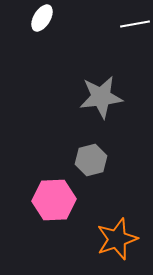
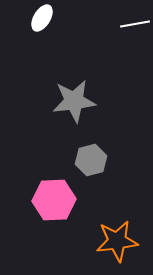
gray star: moved 27 px left, 4 px down
orange star: moved 2 px down; rotated 12 degrees clockwise
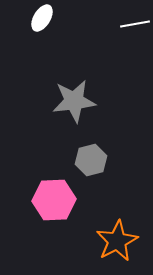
orange star: rotated 21 degrees counterclockwise
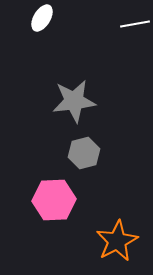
gray hexagon: moved 7 px left, 7 px up
